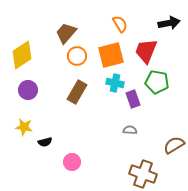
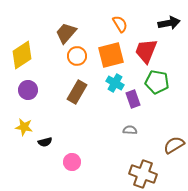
cyan cross: rotated 18 degrees clockwise
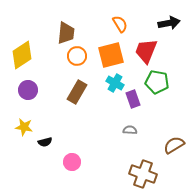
brown trapezoid: rotated 145 degrees clockwise
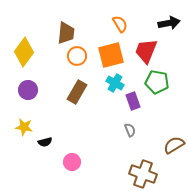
yellow diamond: moved 2 px right, 3 px up; rotated 20 degrees counterclockwise
purple rectangle: moved 2 px down
gray semicircle: rotated 64 degrees clockwise
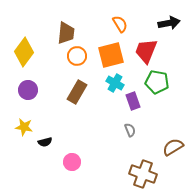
brown semicircle: moved 1 px left, 2 px down
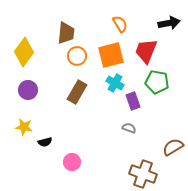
gray semicircle: moved 1 px left, 2 px up; rotated 48 degrees counterclockwise
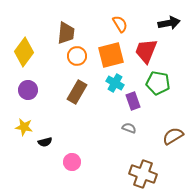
green pentagon: moved 1 px right, 1 px down
brown semicircle: moved 11 px up
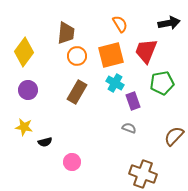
green pentagon: moved 4 px right; rotated 20 degrees counterclockwise
brown semicircle: moved 1 px right; rotated 15 degrees counterclockwise
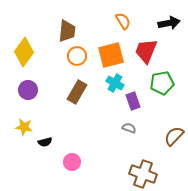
orange semicircle: moved 3 px right, 3 px up
brown trapezoid: moved 1 px right, 2 px up
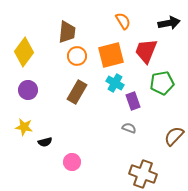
brown trapezoid: moved 1 px down
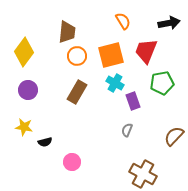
gray semicircle: moved 2 px left, 2 px down; rotated 88 degrees counterclockwise
brown cross: rotated 8 degrees clockwise
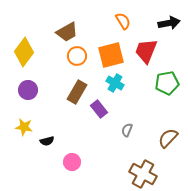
brown trapezoid: rotated 55 degrees clockwise
green pentagon: moved 5 px right
purple rectangle: moved 34 px left, 8 px down; rotated 18 degrees counterclockwise
brown semicircle: moved 6 px left, 2 px down
black semicircle: moved 2 px right, 1 px up
